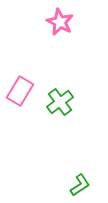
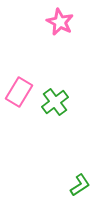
pink rectangle: moved 1 px left, 1 px down
green cross: moved 5 px left
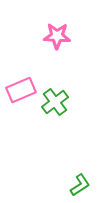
pink star: moved 3 px left, 14 px down; rotated 24 degrees counterclockwise
pink rectangle: moved 2 px right, 2 px up; rotated 36 degrees clockwise
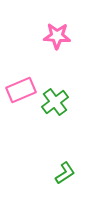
green L-shape: moved 15 px left, 12 px up
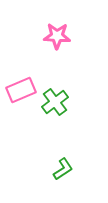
green L-shape: moved 2 px left, 4 px up
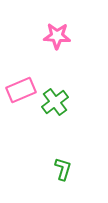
green L-shape: rotated 40 degrees counterclockwise
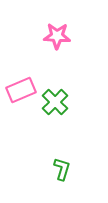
green cross: rotated 8 degrees counterclockwise
green L-shape: moved 1 px left
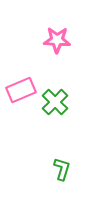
pink star: moved 4 px down
